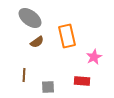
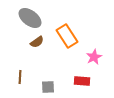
orange rectangle: rotated 20 degrees counterclockwise
brown line: moved 4 px left, 2 px down
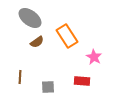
pink star: rotated 14 degrees counterclockwise
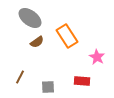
pink star: moved 3 px right
brown line: rotated 24 degrees clockwise
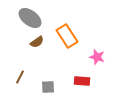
pink star: rotated 14 degrees counterclockwise
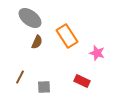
brown semicircle: rotated 32 degrees counterclockwise
pink star: moved 4 px up
red rectangle: rotated 21 degrees clockwise
gray square: moved 4 px left
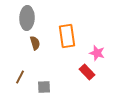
gray ellipse: moved 3 px left; rotated 55 degrees clockwise
orange rectangle: rotated 25 degrees clockwise
brown semicircle: moved 2 px left, 1 px down; rotated 40 degrees counterclockwise
red rectangle: moved 5 px right, 9 px up; rotated 21 degrees clockwise
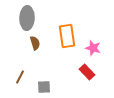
pink star: moved 4 px left, 5 px up
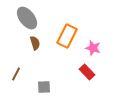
gray ellipse: rotated 40 degrees counterclockwise
orange rectangle: rotated 35 degrees clockwise
brown line: moved 4 px left, 3 px up
